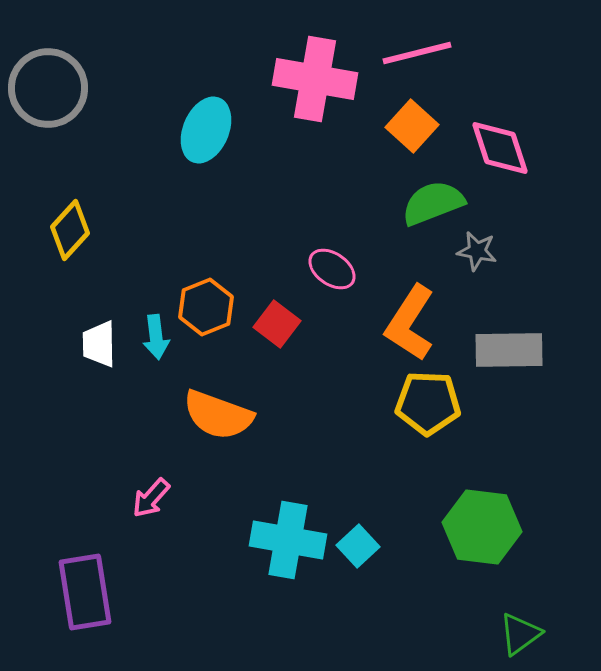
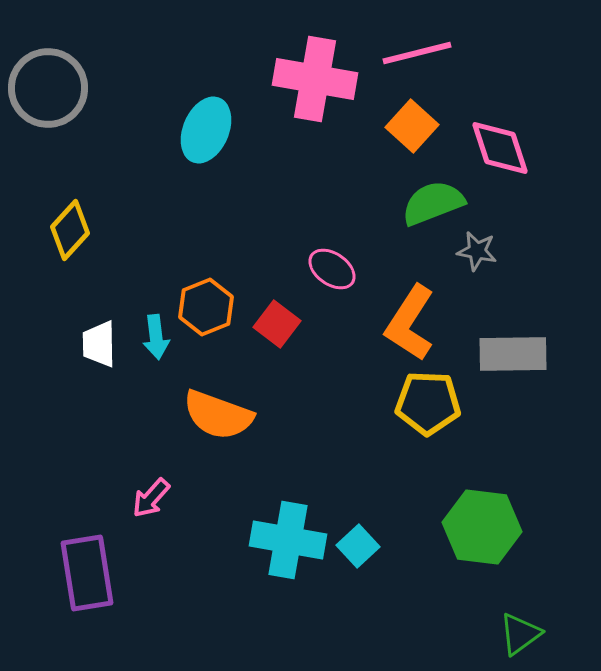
gray rectangle: moved 4 px right, 4 px down
purple rectangle: moved 2 px right, 19 px up
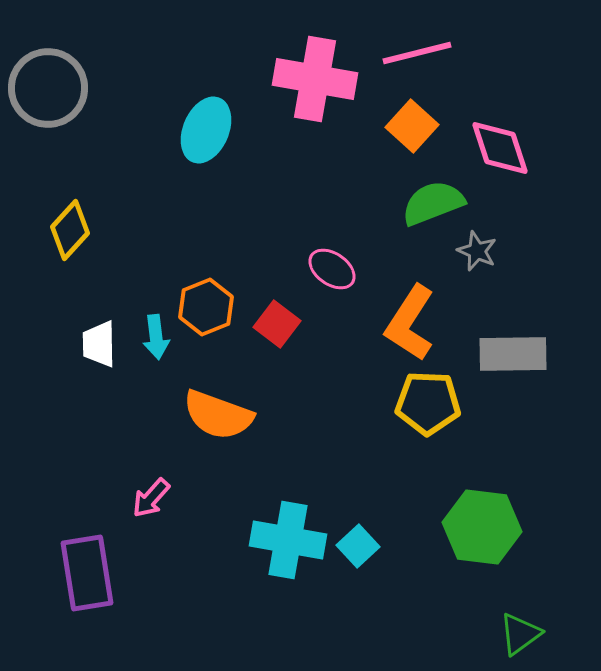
gray star: rotated 12 degrees clockwise
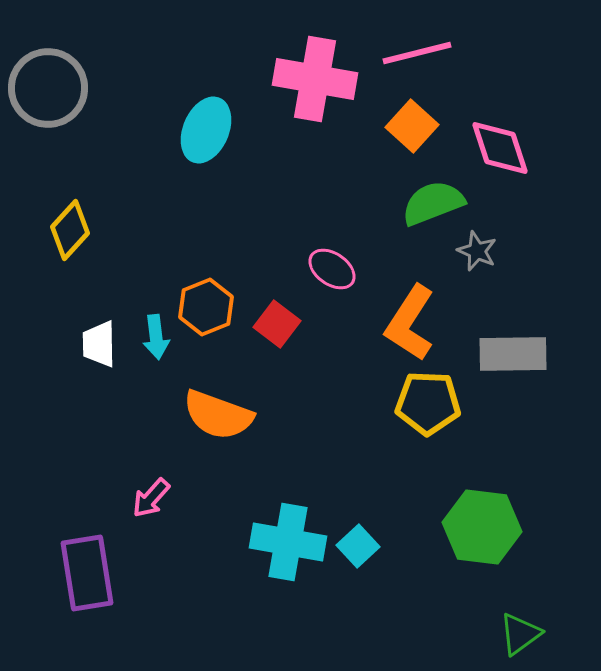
cyan cross: moved 2 px down
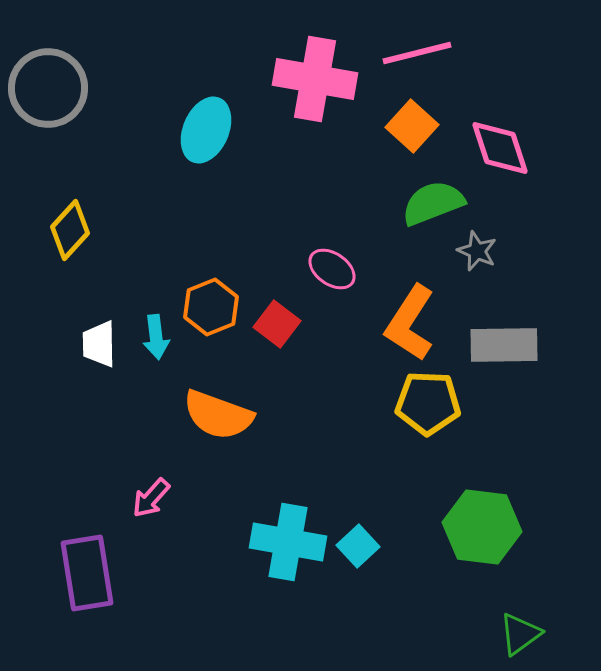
orange hexagon: moved 5 px right
gray rectangle: moved 9 px left, 9 px up
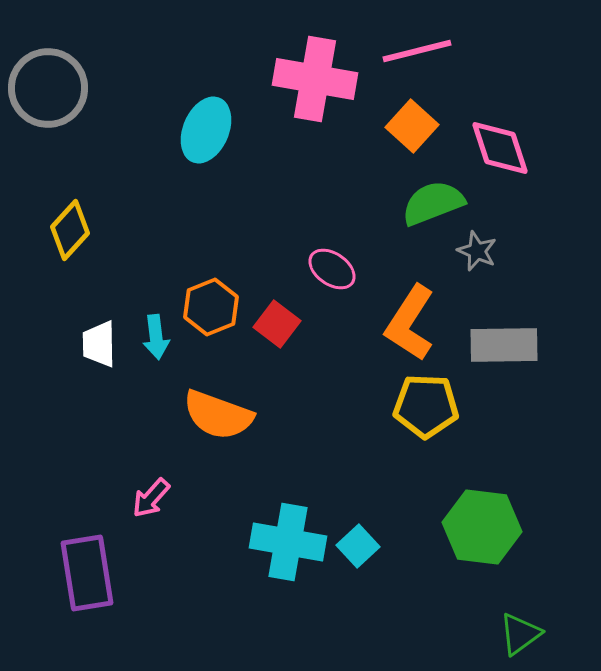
pink line: moved 2 px up
yellow pentagon: moved 2 px left, 3 px down
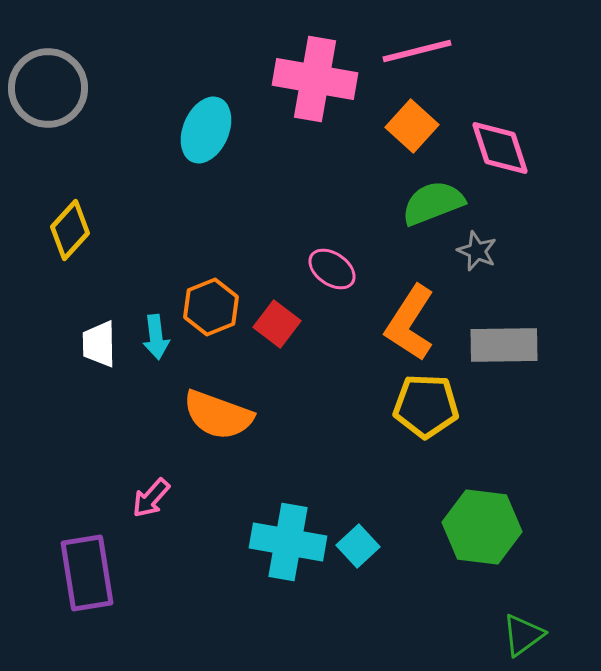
green triangle: moved 3 px right, 1 px down
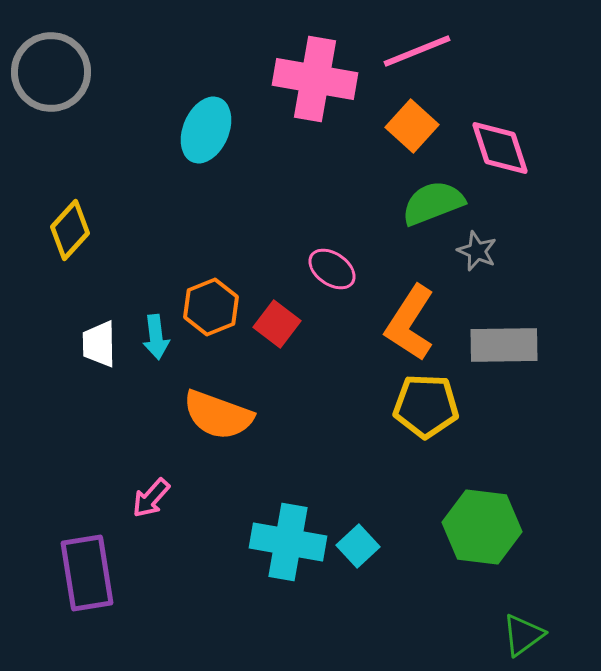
pink line: rotated 8 degrees counterclockwise
gray circle: moved 3 px right, 16 px up
